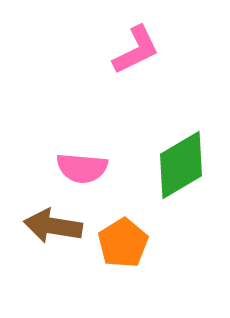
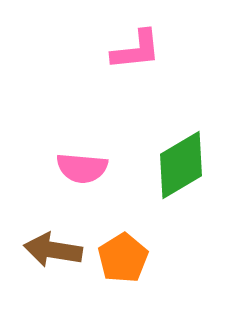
pink L-shape: rotated 20 degrees clockwise
brown arrow: moved 24 px down
orange pentagon: moved 15 px down
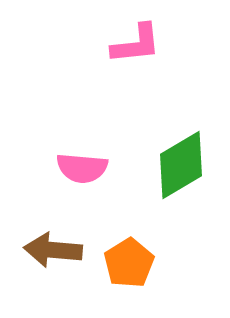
pink L-shape: moved 6 px up
brown arrow: rotated 4 degrees counterclockwise
orange pentagon: moved 6 px right, 5 px down
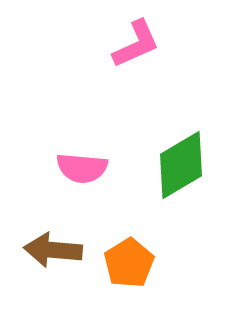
pink L-shape: rotated 18 degrees counterclockwise
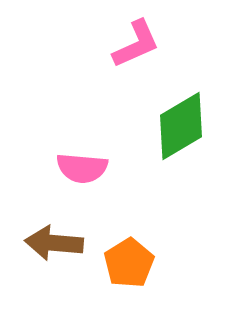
green diamond: moved 39 px up
brown arrow: moved 1 px right, 7 px up
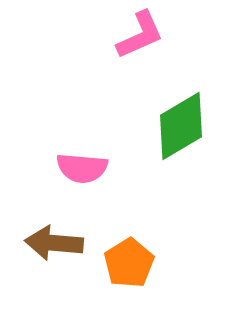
pink L-shape: moved 4 px right, 9 px up
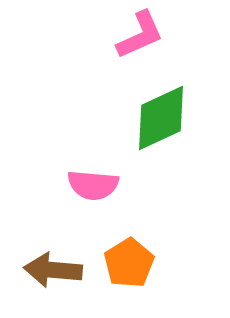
green diamond: moved 20 px left, 8 px up; rotated 6 degrees clockwise
pink semicircle: moved 11 px right, 17 px down
brown arrow: moved 1 px left, 27 px down
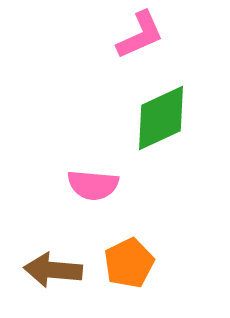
orange pentagon: rotated 6 degrees clockwise
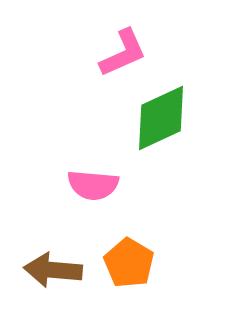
pink L-shape: moved 17 px left, 18 px down
orange pentagon: rotated 15 degrees counterclockwise
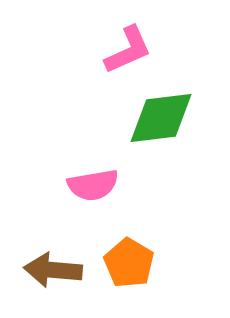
pink L-shape: moved 5 px right, 3 px up
green diamond: rotated 18 degrees clockwise
pink semicircle: rotated 15 degrees counterclockwise
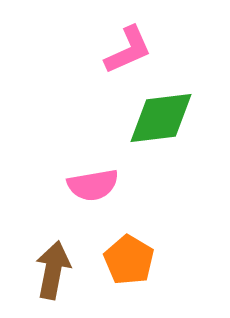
orange pentagon: moved 3 px up
brown arrow: rotated 96 degrees clockwise
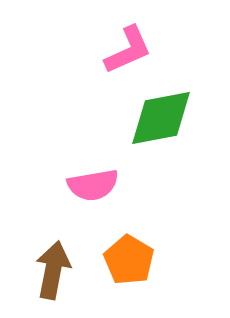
green diamond: rotated 4 degrees counterclockwise
